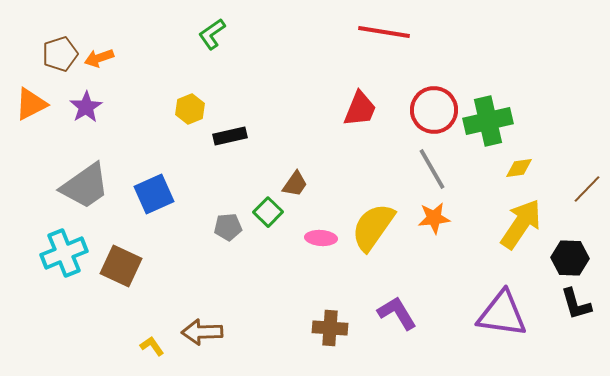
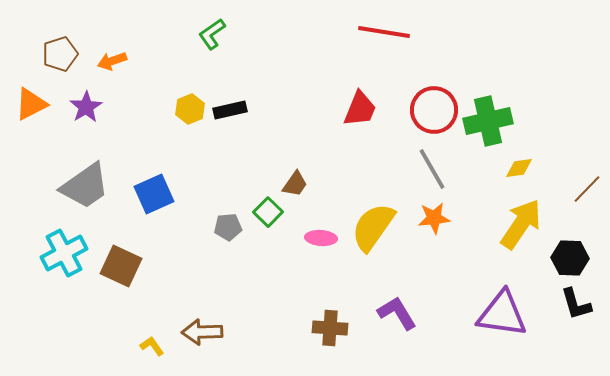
orange arrow: moved 13 px right, 3 px down
black rectangle: moved 26 px up
cyan cross: rotated 6 degrees counterclockwise
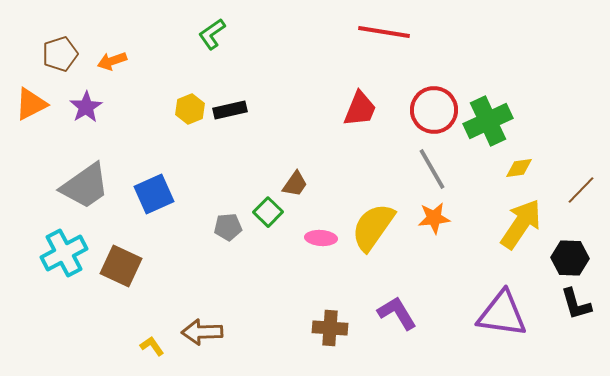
green cross: rotated 12 degrees counterclockwise
brown line: moved 6 px left, 1 px down
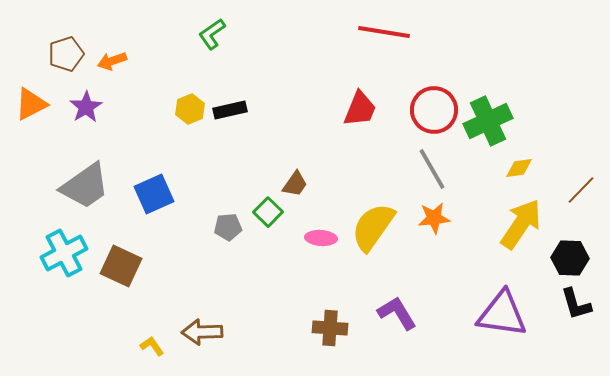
brown pentagon: moved 6 px right
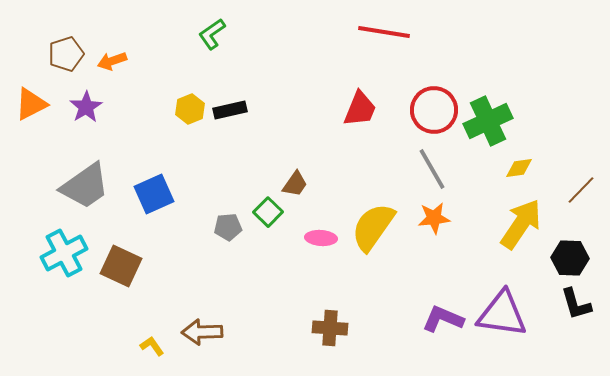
purple L-shape: moved 46 px right, 6 px down; rotated 36 degrees counterclockwise
